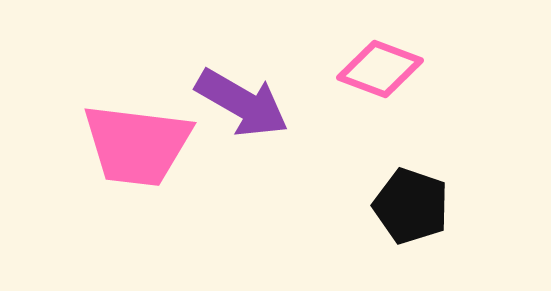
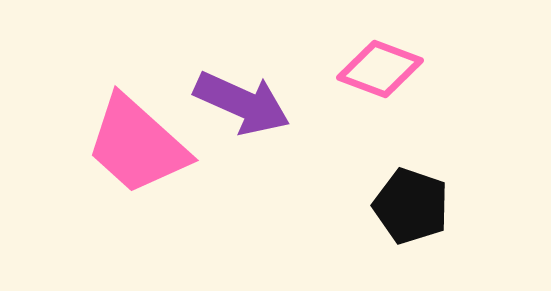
purple arrow: rotated 6 degrees counterclockwise
pink trapezoid: rotated 35 degrees clockwise
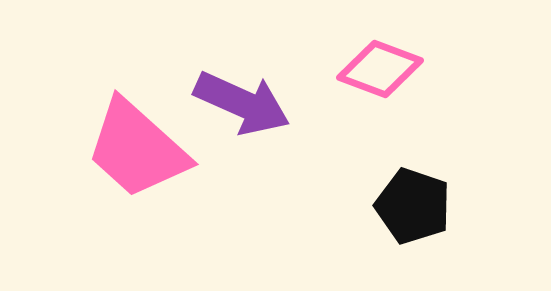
pink trapezoid: moved 4 px down
black pentagon: moved 2 px right
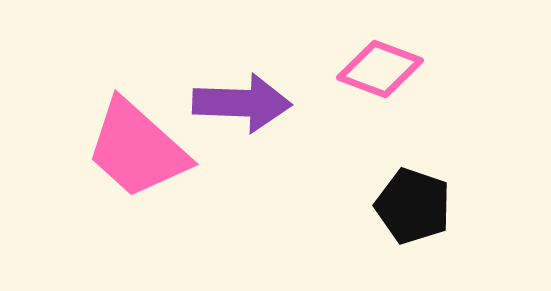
purple arrow: rotated 22 degrees counterclockwise
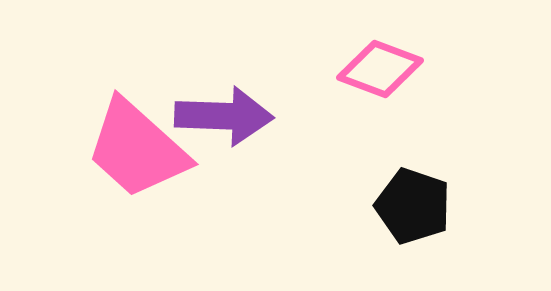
purple arrow: moved 18 px left, 13 px down
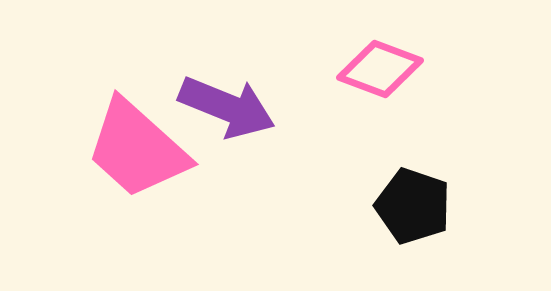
purple arrow: moved 3 px right, 9 px up; rotated 20 degrees clockwise
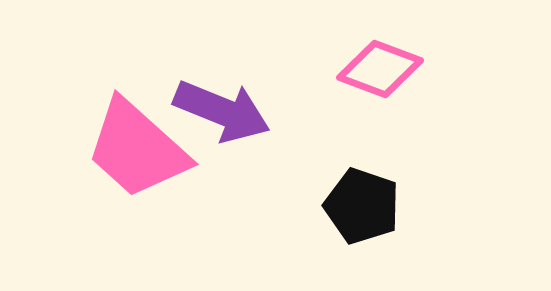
purple arrow: moved 5 px left, 4 px down
black pentagon: moved 51 px left
